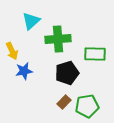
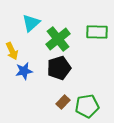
cyan triangle: moved 2 px down
green cross: rotated 35 degrees counterclockwise
green rectangle: moved 2 px right, 22 px up
black pentagon: moved 8 px left, 5 px up
brown rectangle: moved 1 px left
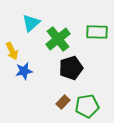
black pentagon: moved 12 px right
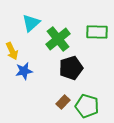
green pentagon: rotated 25 degrees clockwise
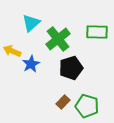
yellow arrow: rotated 138 degrees clockwise
blue star: moved 7 px right, 7 px up; rotated 18 degrees counterclockwise
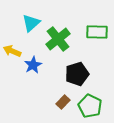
blue star: moved 2 px right, 1 px down
black pentagon: moved 6 px right, 6 px down
green pentagon: moved 3 px right; rotated 10 degrees clockwise
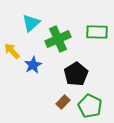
green cross: rotated 15 degrees clockwise
yellow arrow: rotated 24 degrees clockwise
black pentagon: moved 1 px left; rotated 15 degrees counterclockwise
